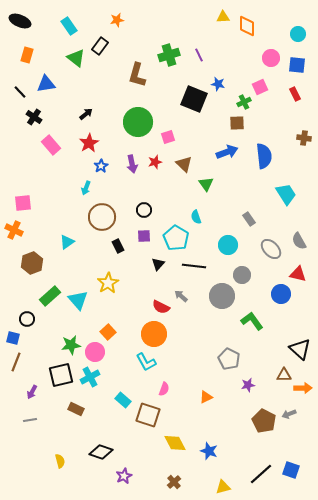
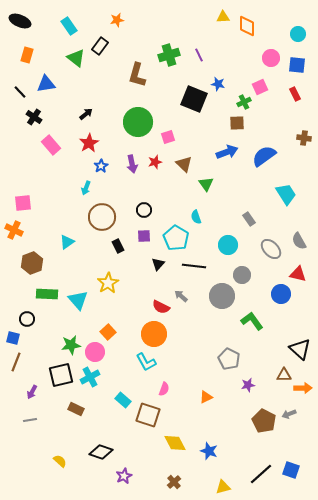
blue semicircle at (264, 156): rotated 120 degrees counterclockwise
green rectangle at (50, 296): moved 3 px left, 2 px up; rotated 45 degrees clockwise
yellow semicircle at (60, 461): rotated 32 degrees counterclockwise
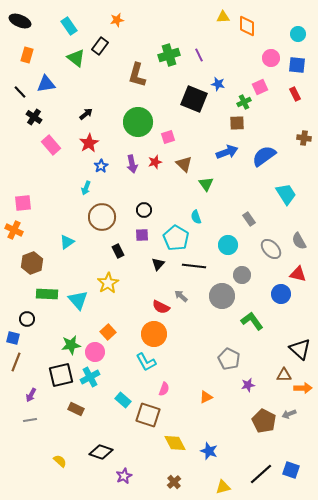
purple square at (144, 236): moved 2 px left, 1 px up
black rectangle at (118, 246): moved 5 px down
purple arrow at (32, 392): moved 1 px left, 3 px down
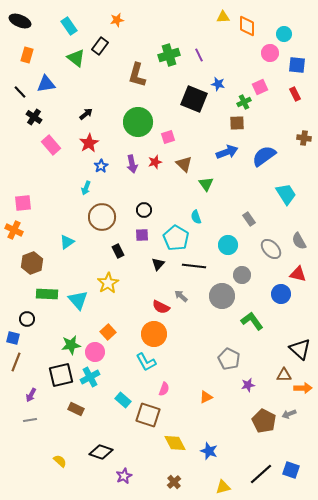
cyan circle at (298, 34): moved 14 px left
pink circle at (271, 58): moved 1 px left, 5 px up
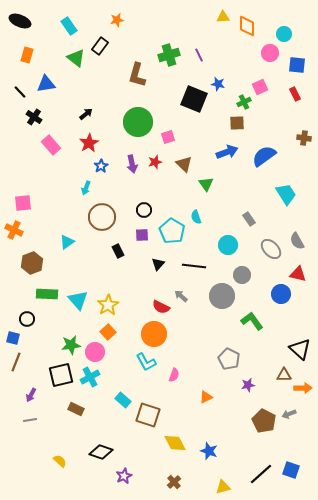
cyan pentagon at (176, 238): moved 4 px left, 7 px up
gray semicircle at (299, 241): moved 2 px left
yellow star at (108, 283): moved 22 px down
pink semicircle at (164, 389): moved 10 px right, 14 px up
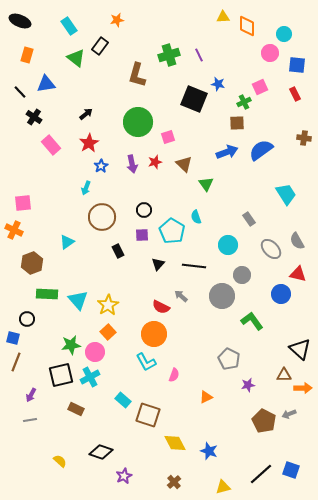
blue semicircle at (264, 156): moved 3 px left, 6 px up
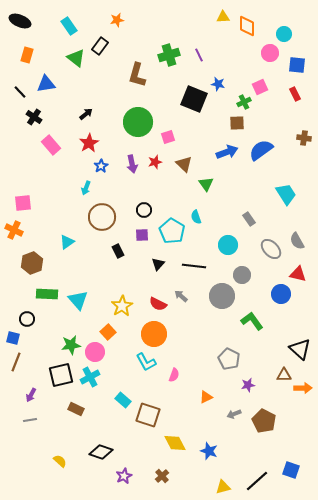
yellow star at (108, 305): moved 14 px right, 1 px down
red semicircle at (161, 307): moved 3 px left, 3 px up
gray arrow at (289, 414): moved 55 px left
black line at (261, 474): moved 4 px left, 7 px down
brown cross at (174, 482): moved 12 px left, 6 px up
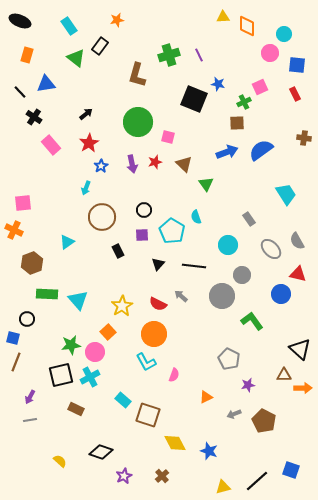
pink square at (168, 137): rotated 32 degrees clockwise
purple arrow at (31, 395): moved 1 px left, 2 px down
